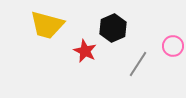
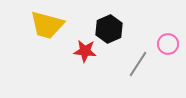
black hexagon: moved 4 px left, 1 px down
pink circle: moved 5 px left, 2 px up
red star: rotated 20 degrees counterclockwise
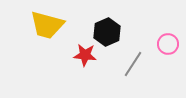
black hexagon: moved 2 px left, 3 px down
red star: moved 4 px down
gray line: moved 5 px left
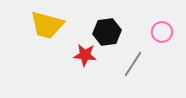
black hexagon: rotated 16 degrees clockwise
pink circle: moved 6 px left, 12 px up
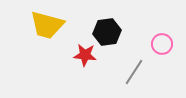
pink circle: moved 12 px down
gray line: moved 1 px right, 8 px down
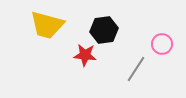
black hexagon: moved 3 px left, 2 px up
gray line: moved 2 px right, 3 px up
